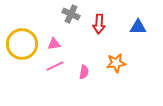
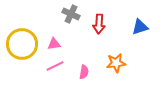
blue triangle: moved 2 px right; rotated 18 degrees counterclockwise
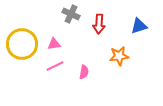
blue triangle: moved 1 px left, 1 px up
orange star: moved 3 px right, 7 px up
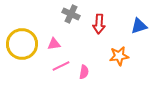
pink line: moved 6 px right
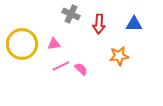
blue triangle: moved 5 px left, 2 px up; rotated 18 degrees clockwise
pink semicircle: moved 3 px left, 3 px up; rotated 56 degrees counterclockwise
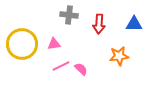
gray cross: moved 2 px left, 1 px down; rotated 18 degrees counterclockwise
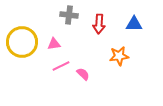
yellow circle: moved 2 px up
pink semicircle: moved 2 px right, 5 px down
